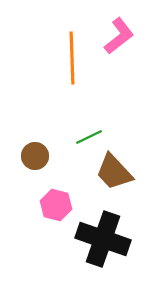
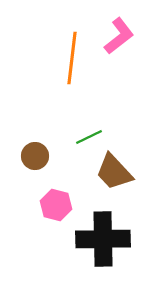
orange line: rotated 9 degrees clockwise
black cross: rotated 20 degrees counterclockwise
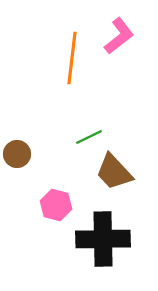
brown circle: moved 18 px left, 2 px up
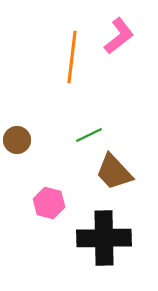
orange line: moved 1 px up
green line: moved 2 px up
brown circle: moved 14 px up
pink hexagon: moved 7 px left, 2 px up
black cross: moved 1 px right, 1 px up
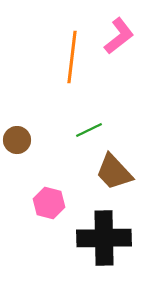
green line: moved 5 px up
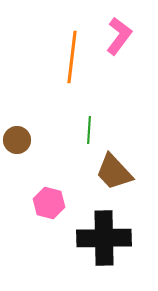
pink L-shape: rotated 15 degrees counterclockwise
green line: rotated 60 degrees counterclockwise
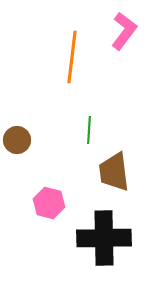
pink L-shape: moved 5 px right, 5 px up
brown trapezoid: rotated 36 degrees clockwise
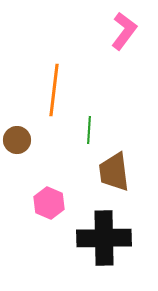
orange line: moved 18 px left, 33 px down
pink hexagon: rotated 8 degrees clockwise
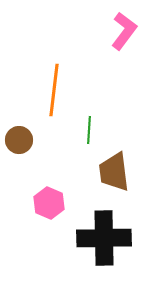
brown circle: moved 2 px right
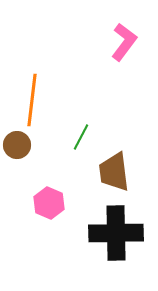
pink L-shape: moved 11 px down
orange line: moved 22 px left, 10 px down
green line: moved 8 px left, 7 px down; rotated 24 degrees clockwise
brown circle: moved 2 px left, 5 px down
black cross: moved 12 px right, 5 px up
